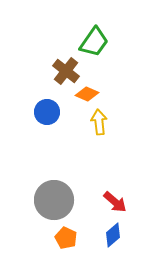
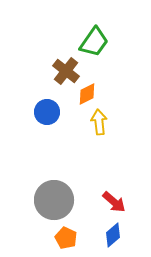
orange diamond: rotated 50 degrees counterclockwise
red arrow: moved 1 px left
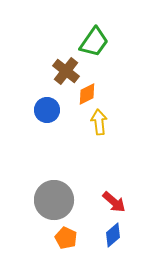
blue circle: moved 2 px up
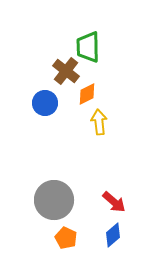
green trapezoid: moved 6 px left, 5 px down; rotated 144 degrees clockwise
blue circle: moved 2 px left, 7 px up
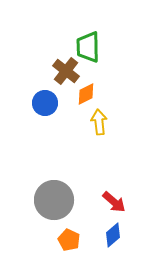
orange diamond: moved 1 px left
orange pentagon: moved 3 px right, 2 px down
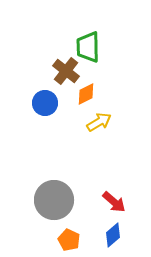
yellow arrow: rotated 65 degrees clockwise
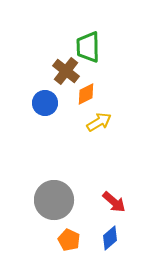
blue diamond: moved 3 px left, 3 px down
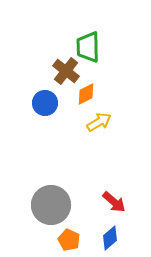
gray circle: moved 3 px left, 5 px down
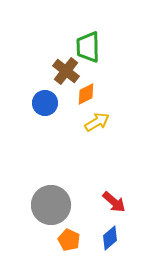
yellow arrow: moved 2 px left
